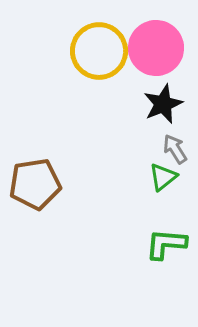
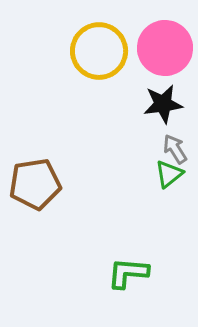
pink circle: moved 9 px right
black star: rotated 15 degrees clockwise
green triangle: moved 6 px right, 3 px up
green L-shape: moved 38 px left, 29 px down
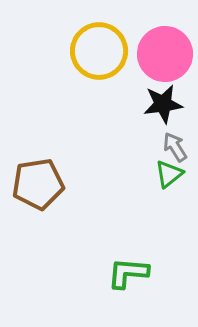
pink circle: moved 6 px down
gray arrow: moved 2 px up
brown pentagon: moved 3 px right
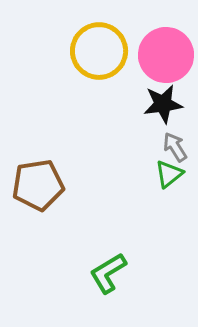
pink circle: moved 1 px right, 1 px down
brown pentagon: moved 1 px down
green L-shape: moved 20 px left; rotated 36 degrees counterclockwise
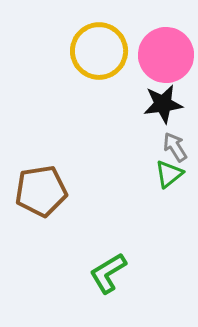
brown pentagon: moved 3 px right, 6 px down
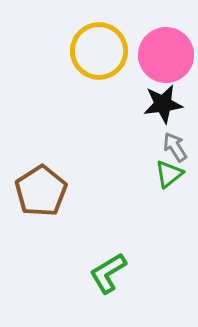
brown pentagon: rotated 24 degrees counterclockwise
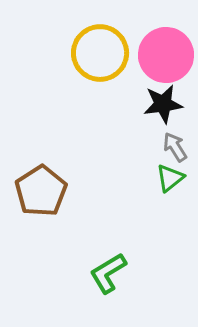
yellow circle: moved 1 px right, 2 px down
green triangle: moved 1 px right, 4 px down
